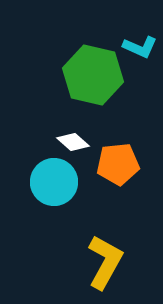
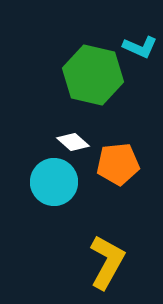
yellow L-shape: moved 2 px right
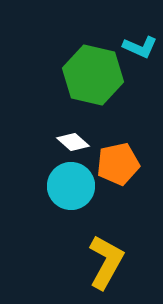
orange pentagon: rotated 6 degrees counterclockwise
cyan circle: moved 17 px right, 4 px down
yellow L-shape: moved 1 px left
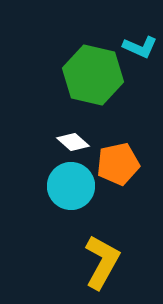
yellow L-shape: moved 4 px left
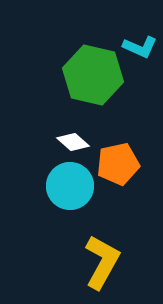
cyan circle: moved 1 px left
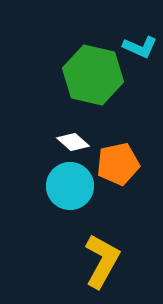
yellow L-shape: moved 1 px up
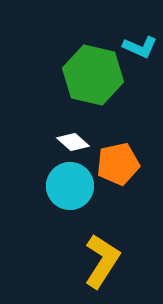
yellow L-shape: rotated 4 degrees clockwise
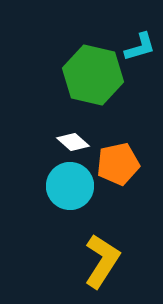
cyan L-shape: rotated 40 degrees counterclockwise
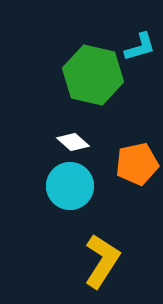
orange pentagon: moved 19 px right
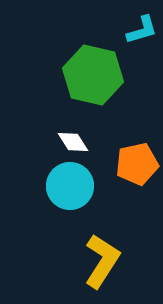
cyan L-shape: moved 2 px right, 17 px up
white diamond: rotated 16 degrees clockwise
